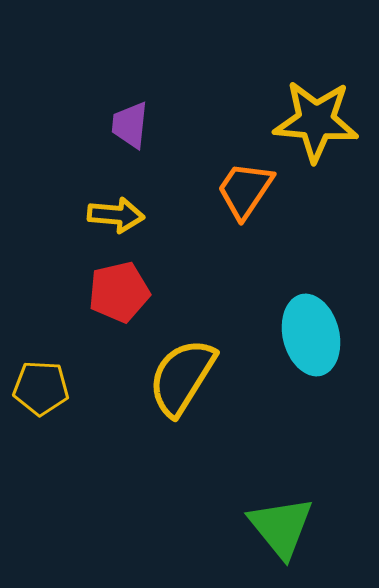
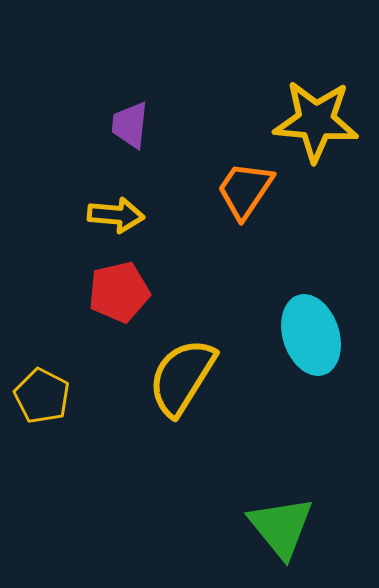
cyan ellipse: rotated 4 degrees counterclockwise
yellow pentagon: moved 1 px right, 8 px down; rotated 24 degrees clockwise
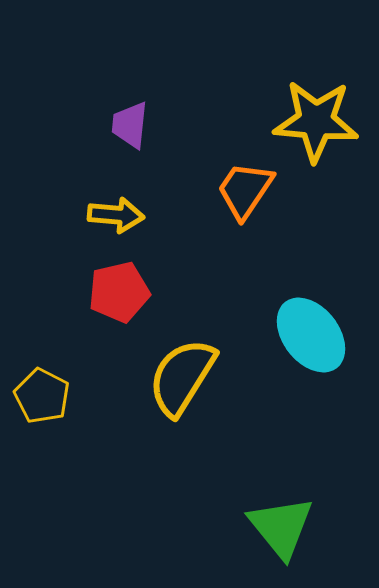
cyan ellipse: rotated 20 degrees counterclockwise
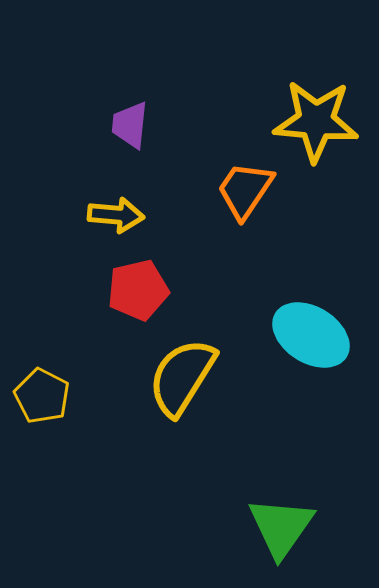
red pentagon: moved 19 px right, 2 px up
cyan ellipse: rotated 20 degrees counterclockwise
green triangle: rotated 14 degrees clockwise
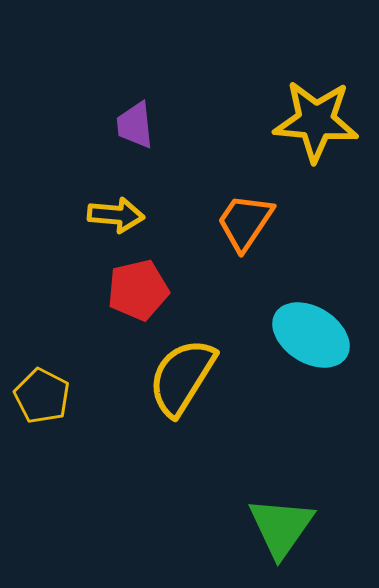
purple trapezoid: moved 5 px right; rotated 12 degrees counterclockwise
orange trapezoid: moved 32 px down
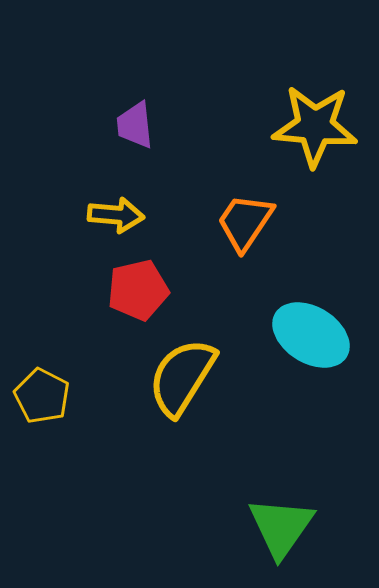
yellow star: moved 1 px left, 5 px down
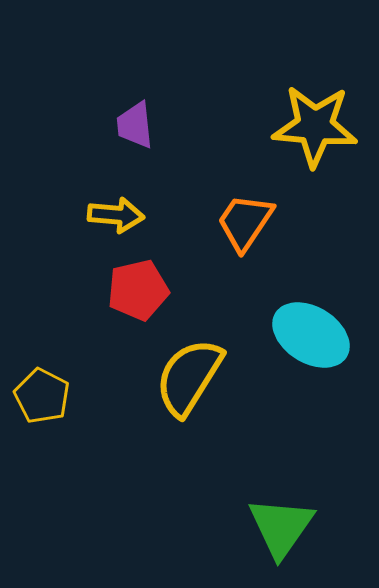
yellow semicircle: moved 7 px right
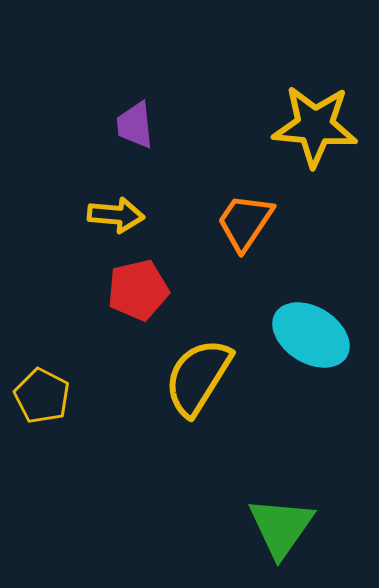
yellow semicircle: moved 9 px right
